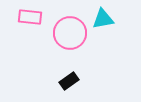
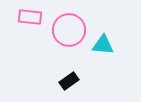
cyan triangle: moved 26 px down; rotated 15 degrees clockwise
pink circle: moved 1 px left, 3 px up
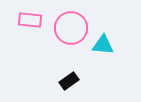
pink rectangle: moved 3 px down
pink circle: moved 2 px right, 2 px up
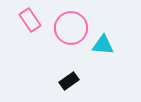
pink rectangle: rotated 50 degrees clockwise
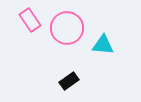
pink circle: moved 4 px left
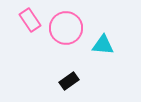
pink circle: moved 1 px left
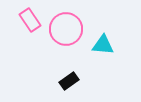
pink circle: moved 1 px down
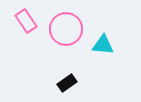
pink rectangle: moved 4 px left, 1 px down
black rectangle: moved 2 px left, 2 px down
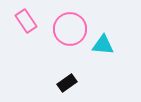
pink circle: moved 4 px right
